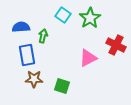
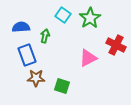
green arrow: moved 2 px right
blue rectangle: rotated 10 degrees counterclockwise
brown star: moved 2 px right, 1 px up
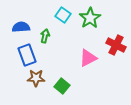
green square: rotated 21 degrees clockwise
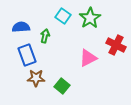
cyan square: moved 1 px down
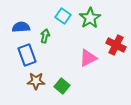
brown star: moved 3 px down
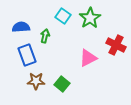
green square: moved 2 px up
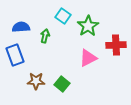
green star: moved 2 px left, 8 px down
red cross: rotated 30 degrees counterclockwise
blue rectangle: moved 12 px left
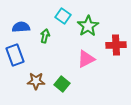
pink triangle: moved 2 px left, 1 px down
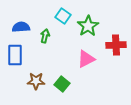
blue rectangle: rotated 20 degrees clockwise
